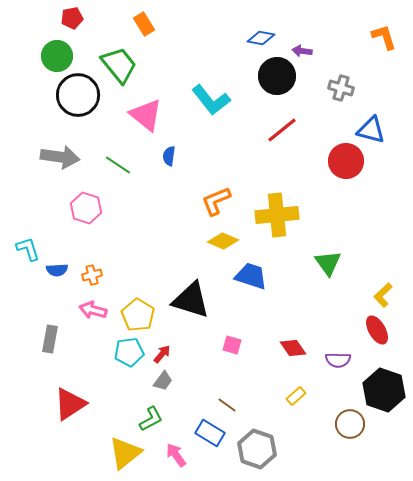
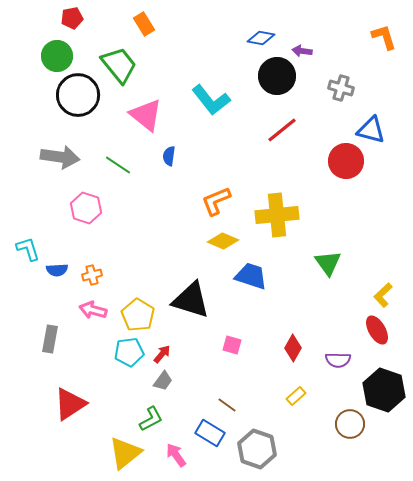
red diamond at (293, 348): rotated 64 degrees clockwise
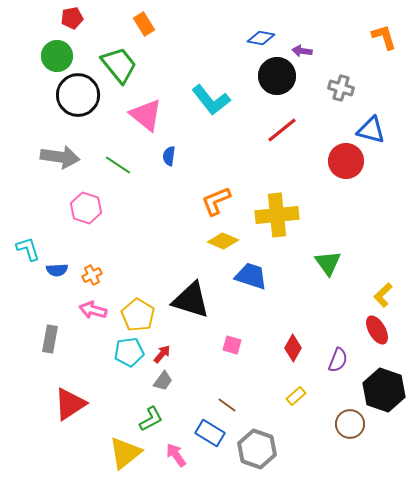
orange cross at (92, 275): rotated 12 degrees counterclockwise
purple semicircle at (338, 360): rotated 70 degrees counterclockwise
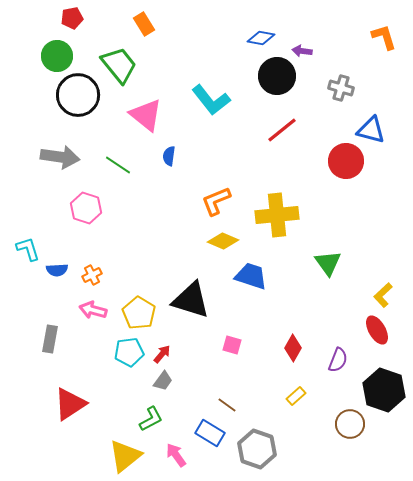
yellow pentagon at (138, 315): moved 1 px right, 2 px up
yellow triangle at (125, 453): moved 3 px down
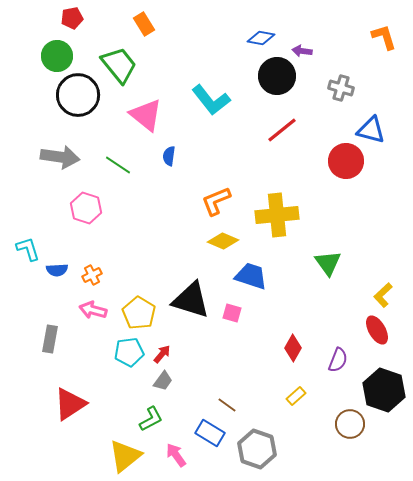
pink square at (232, 345): moved 32 px up
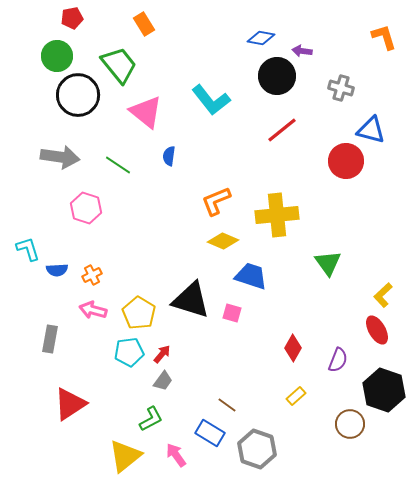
pink triangle at (146, 115): moved 3 px up
